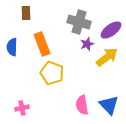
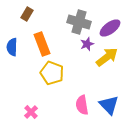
brown rectangle: moved 1 px right, 1 px down; rotated 32 degrees clockwise
purple ellipse: moved 1 px left, 2 px up
pink cross: moved 9 px right, 4 px down; rotated 32 degrees counterclockwise
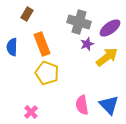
yellow pentagon: moved 5 px left
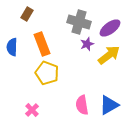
yellow arrow: moved 2 px right, 2 px up
blue triangle: rotated 45 degrees clockwise
pink cross: moved 1 px right, 2 px up
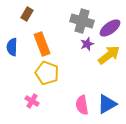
gray cross: moved 3 px right, 1 px up
blue triangle: moved 2 px left, 1 px up
pink cross: moved 9 px up; rotated 16 degrees counterclockwise
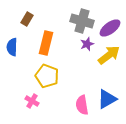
brown rectangle: moved 5 px down
orange rectangle: moved 4 px right, 1 px up; rotated 35 degrees clockwise
yellow pentagon: moved 3 px down
blue triangle: moved 5 px up
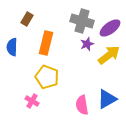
yellow pentagon: moved 1 px down
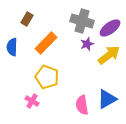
orange rectangle: rotated 30 degrees clockwise
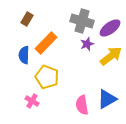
blue semicircle: moved 12 px right, 8 px down
yellow arrow: moved 2 px right, 1 px down
